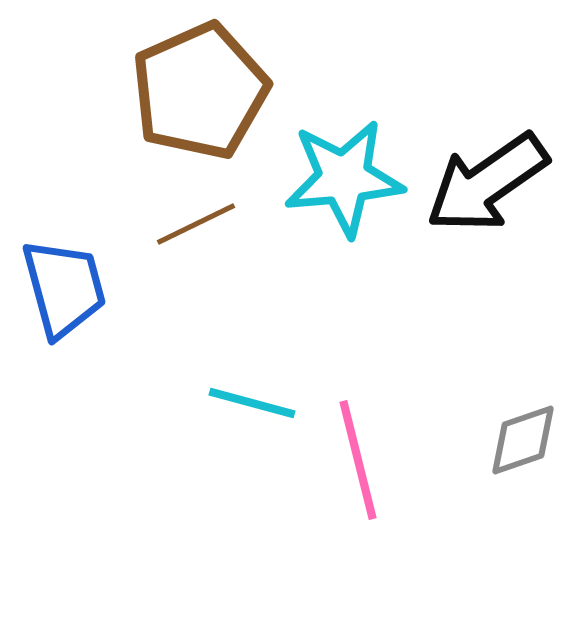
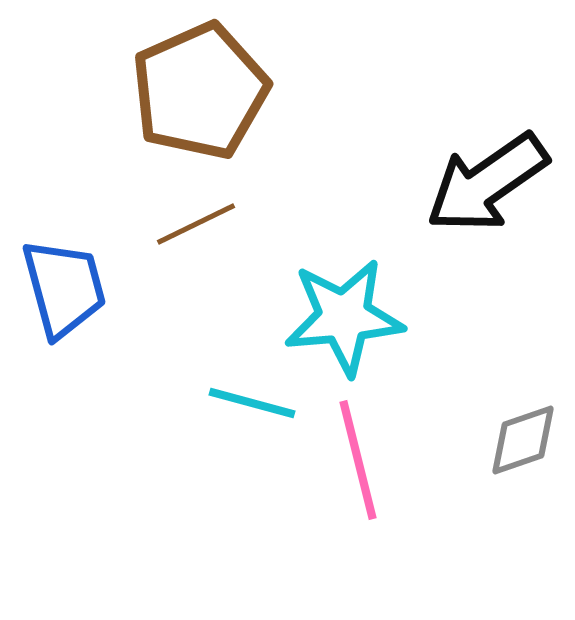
cyan star: moved 139 px down
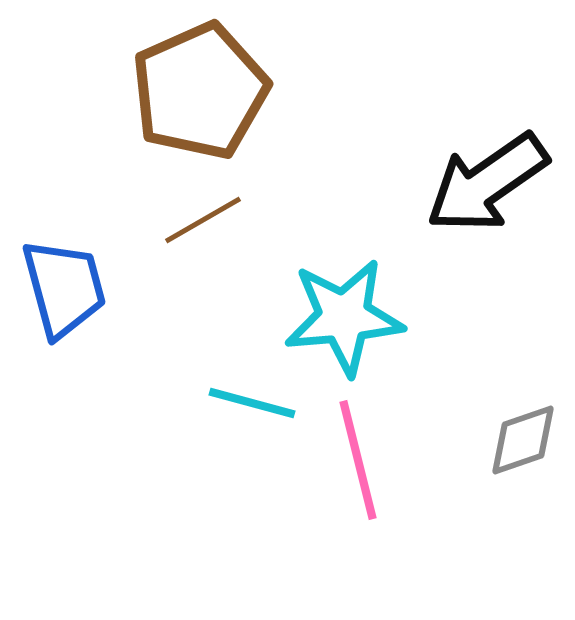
brown line: moved 7 px right, 4 px up; rotated 4 degrees counterclockwise
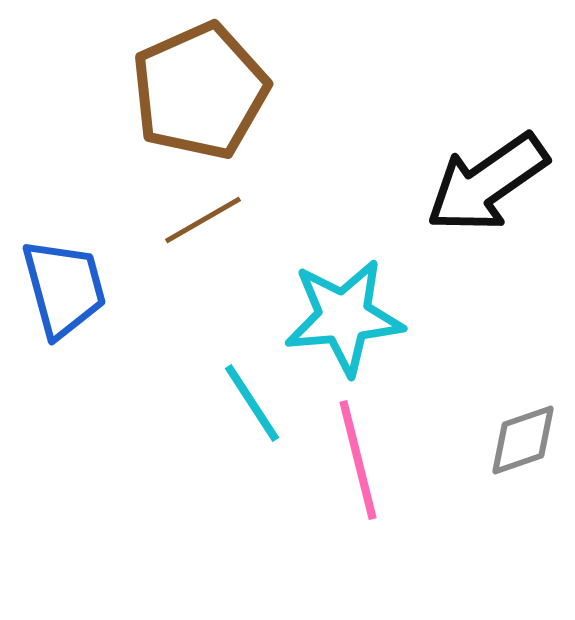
cyan line: rotated 42 degrees clockwise
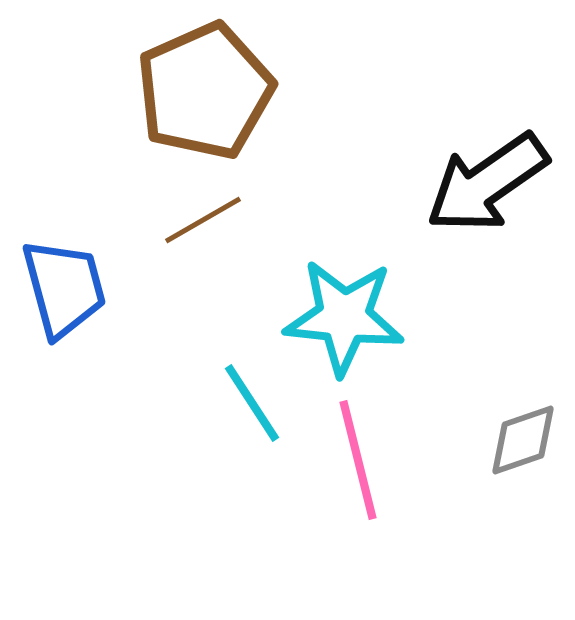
brown pentagon: moved 5 px right
cyan star: rotated 11 degrees clockwise
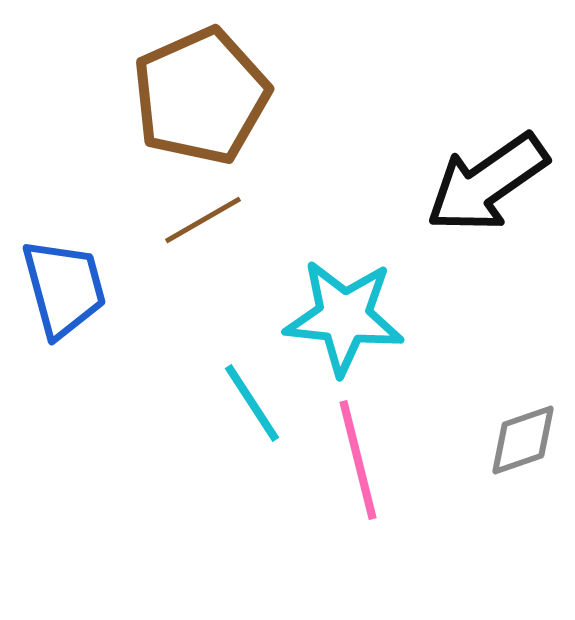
brown pentagon: moved 4 px left, 5 px down
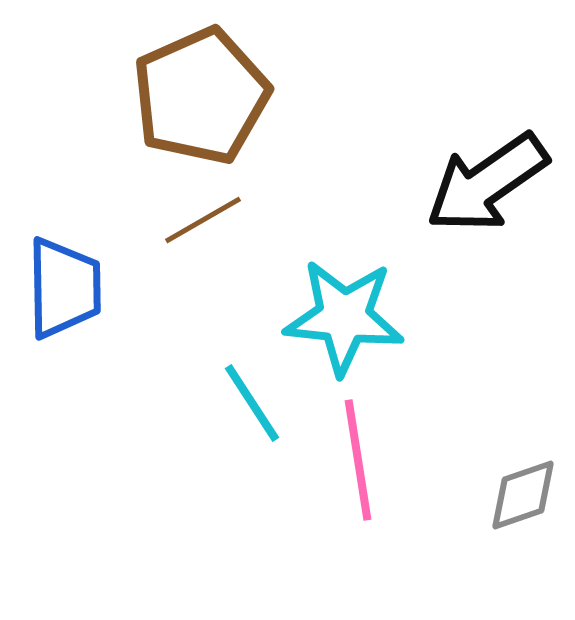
blue trapezoid: rotated 14 degrees clockwise
gray diamond: moved 55 px down
pink line: rotated 5 degrees clockwise
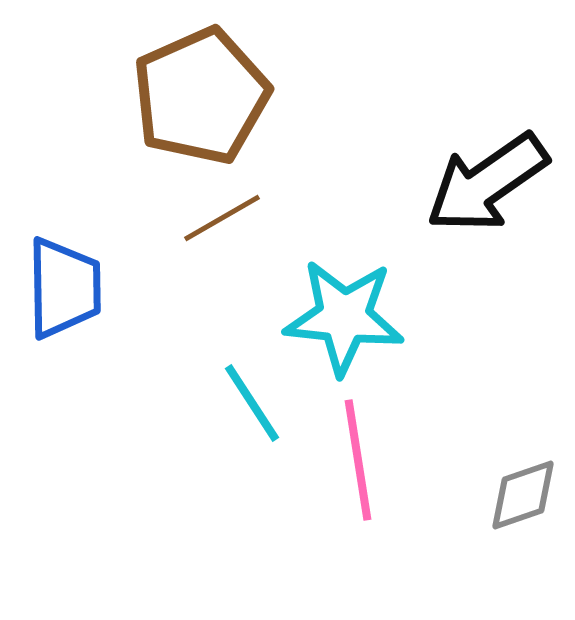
brown line: moved 19 px right, 2 px up
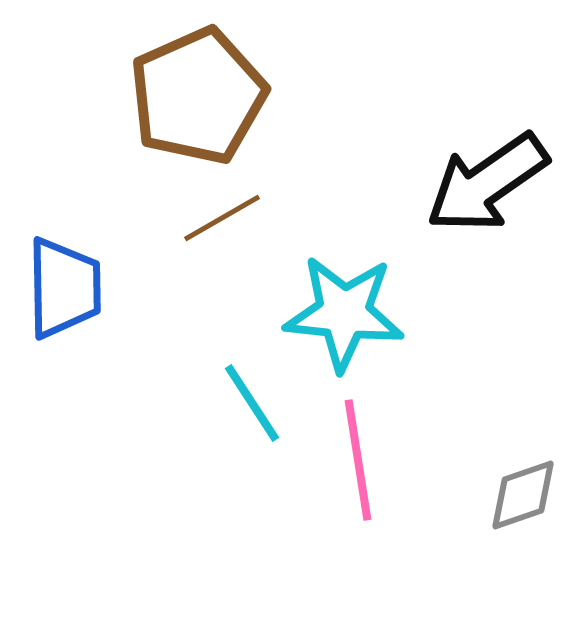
brown pentagon: moved 3 px left
cyan star: moved 4 px up
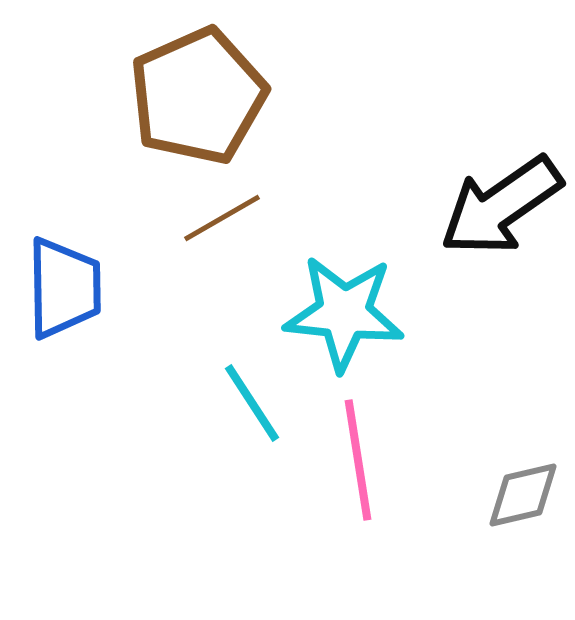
black arrow: moved 14 px right, 23 px down
gray diamond: rotated 6 degrees clockwise
